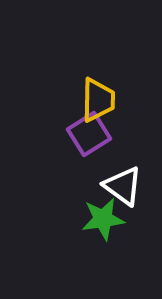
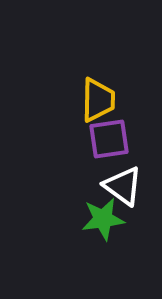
purple square: moved 20 px right, 5 px down; rotated 24 degrees clockwise
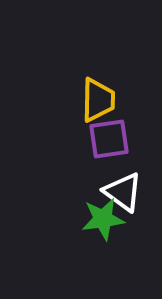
white triangle: moved 6 px down
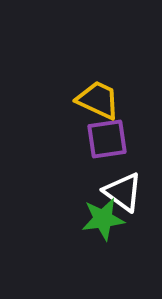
yellow trapezoid: rotated 66 degrees counterclockwise
purple square: moved 2 px left
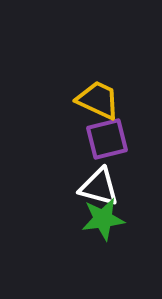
purple square: rotated 6 degrees counterclockwise
white triangle: moved 24 px left, 5 px up; rotated 21 degrees counterclockwise
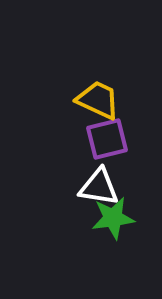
white triangle: rotated 6 degrees counterclockwise
green star: moved 10 px right, 1 px up
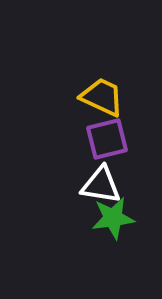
yellow trapezoid: moved 4 px right, 3 px up
white triangle: moved 2 px right, 2 px up
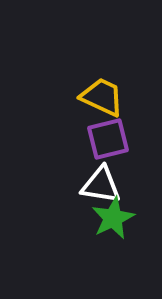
purple square: moved 1 px right
green star: rotated 18 degrees counterclockwise
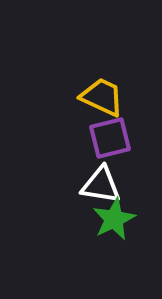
purple square: moved 2 px right, 1 px up
green star: moved 1 px right, 1 px down
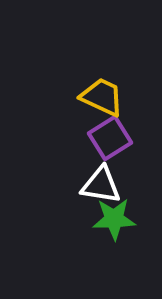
purple square: rotated 18 degrees counterclockwise
green star: rotated 24 degrees clockwise
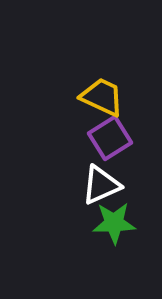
white triangle: rotated 33 degrees counterclockwise
green star: moved 4 px down
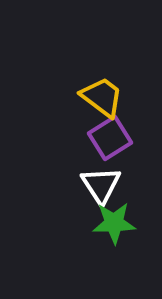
yellow trapezoid: rotated 12 degrees clockwise
white triangle: rotated 39 degrees counterclockwise
